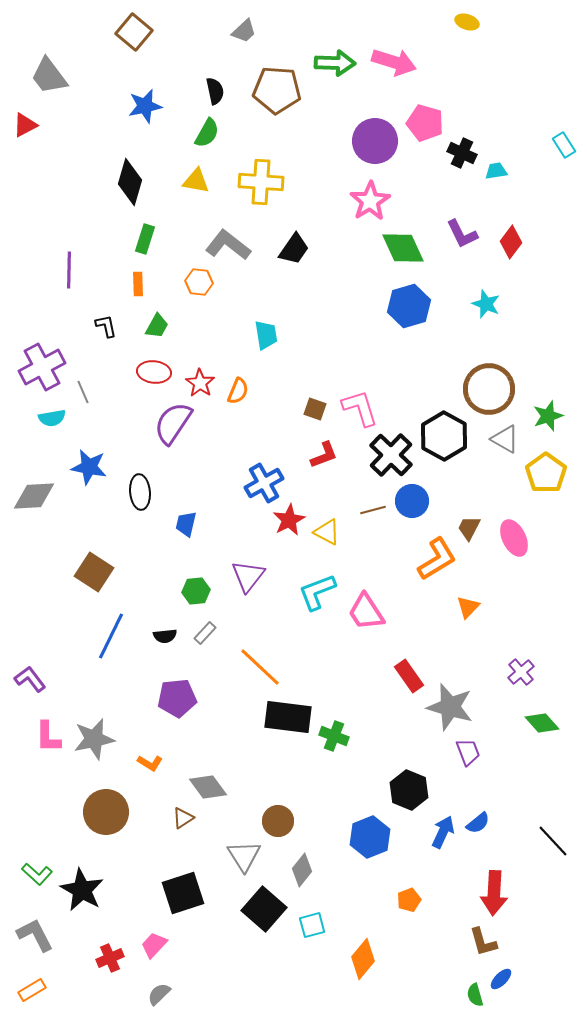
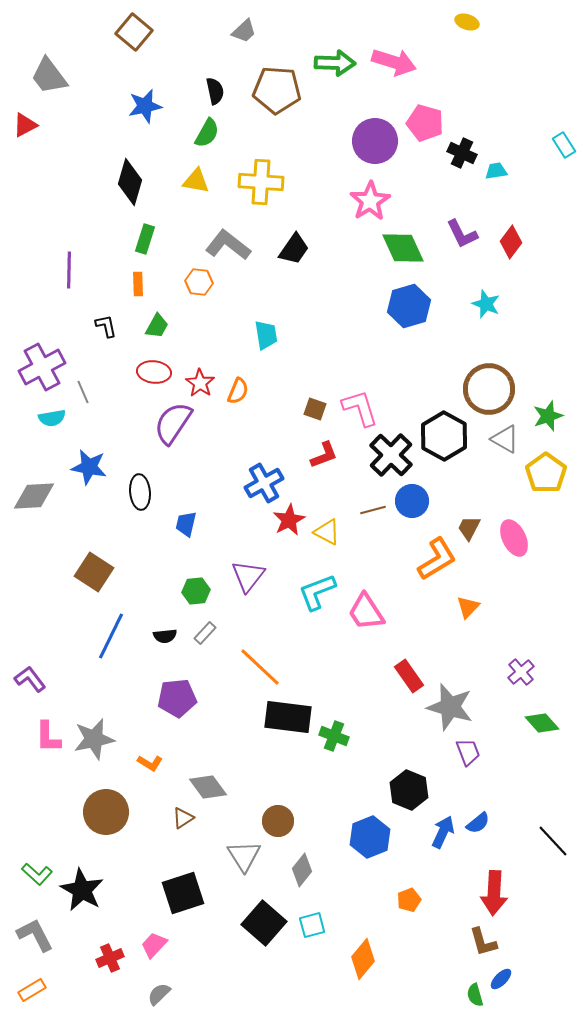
black square at (264, 909): moved 14 px down
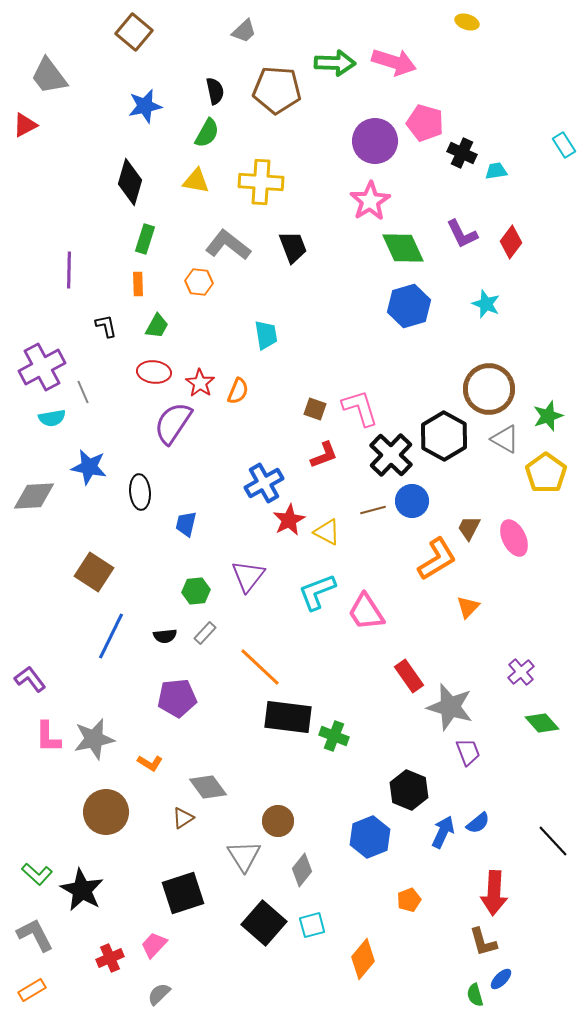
black trapezoid at (294, 249): moved 1 px left, 2 px up; rotated 56 degrees counterclockwise
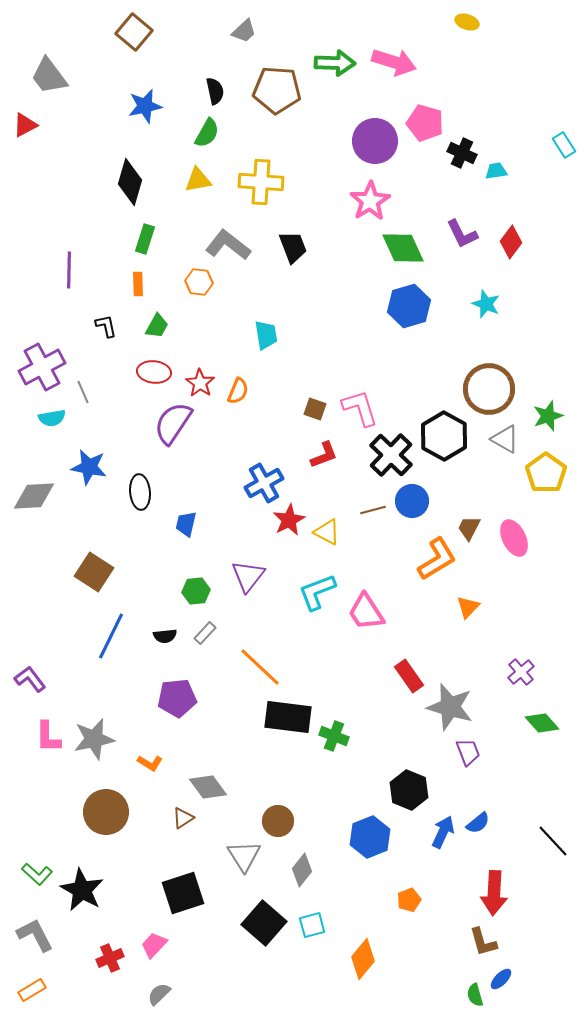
yellow triangle at (196, 181): moved 2 px right, 1 px up; rotated 20 degrees counterclockwise
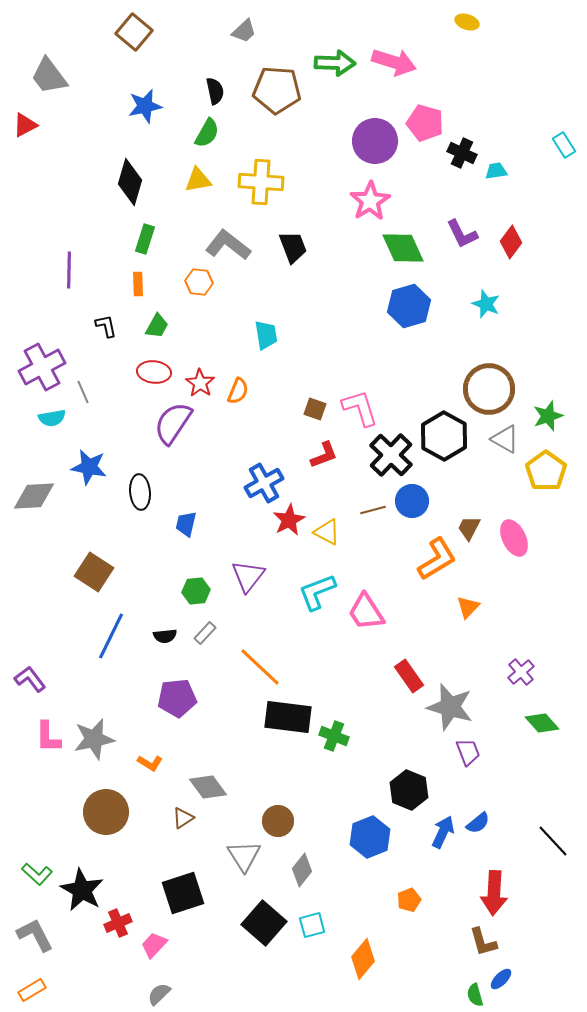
yellow pentagon at (546, 473): moved 2 px up
red cross at (110, 958): moved 8 px right, 35 px up
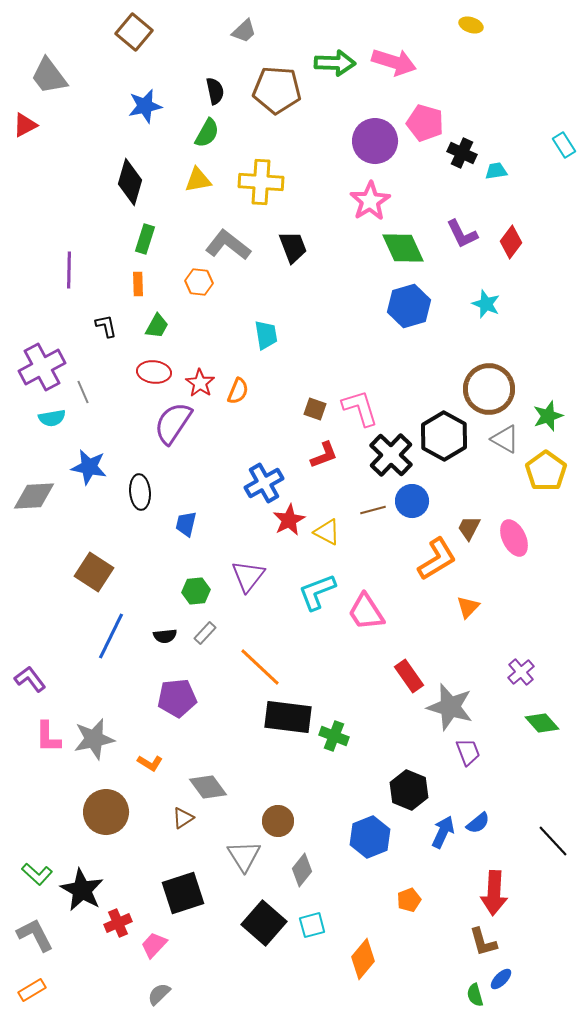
yellow ellipse at (467, 22): moved 4 px right, 3 px down
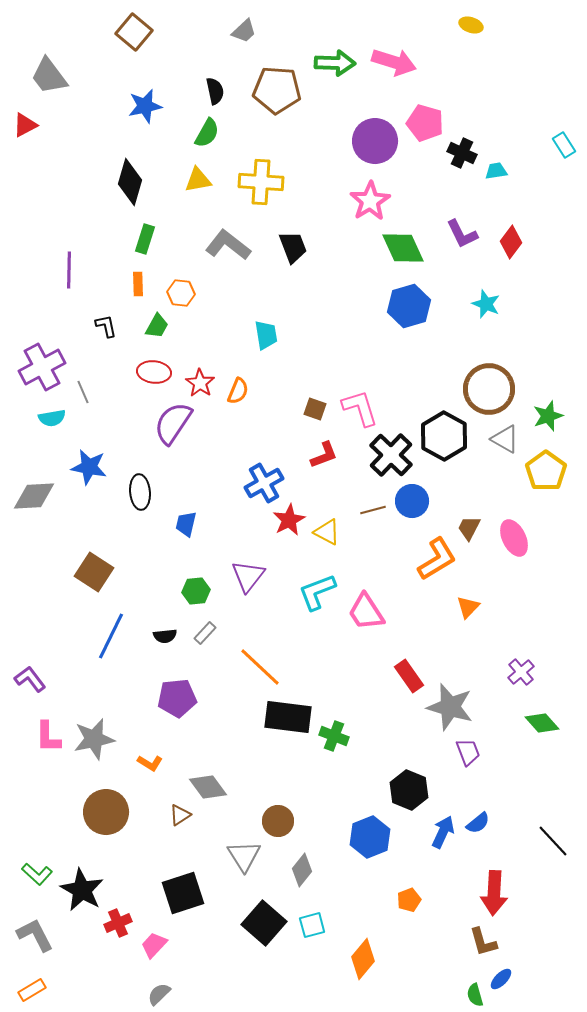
orange hexagon at (199, 282): moved 18 px left, 11 px down
brown triangle at (183, 818): moved 3 px left, 3 px up
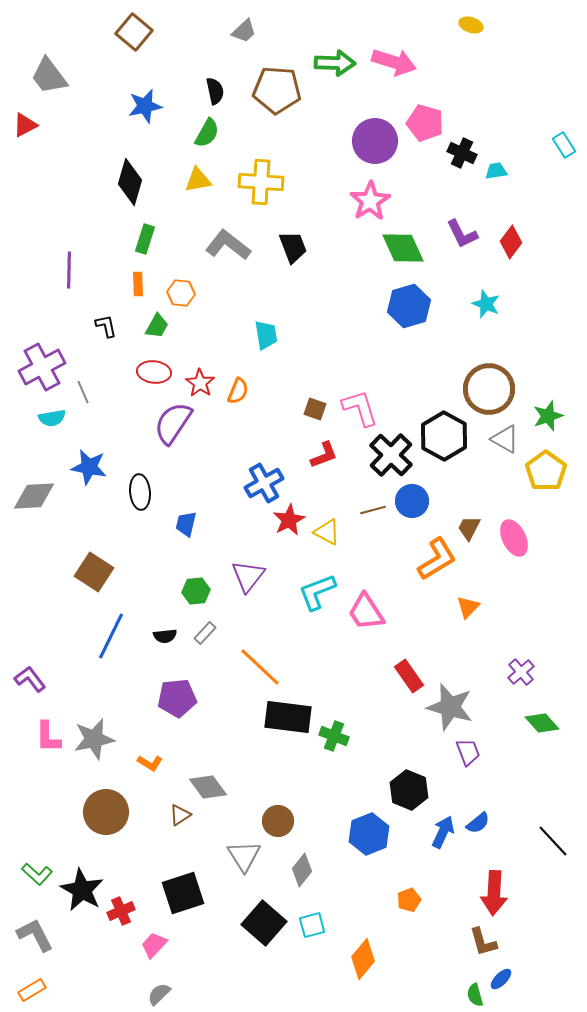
blue hexagon at (370, 837): moved 1 px left, 3 px up
red cross at (118, 923): moved 3 px right, 12 px up
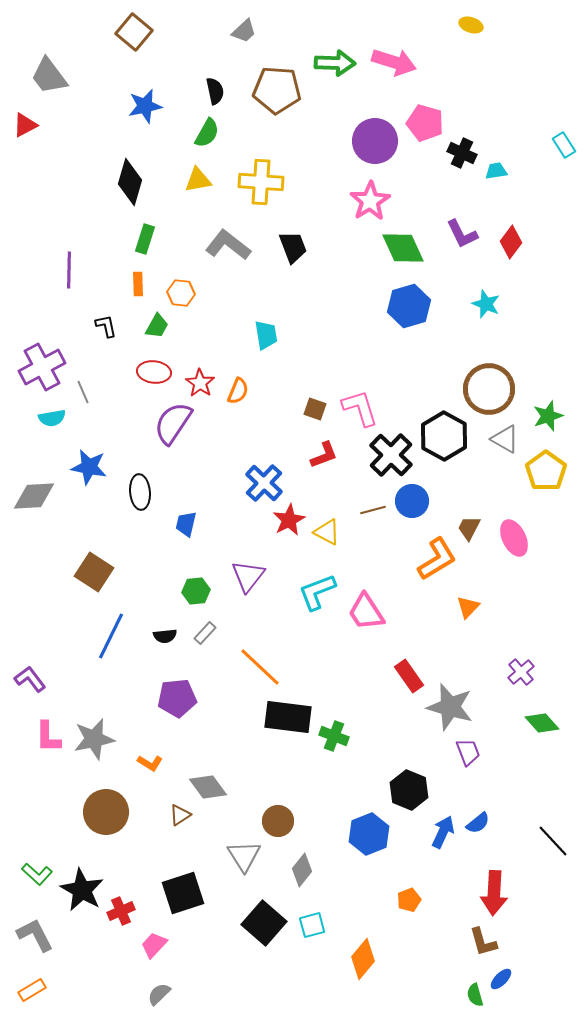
blue cross at (264, 483): rotated 18 degrees counterclockwise
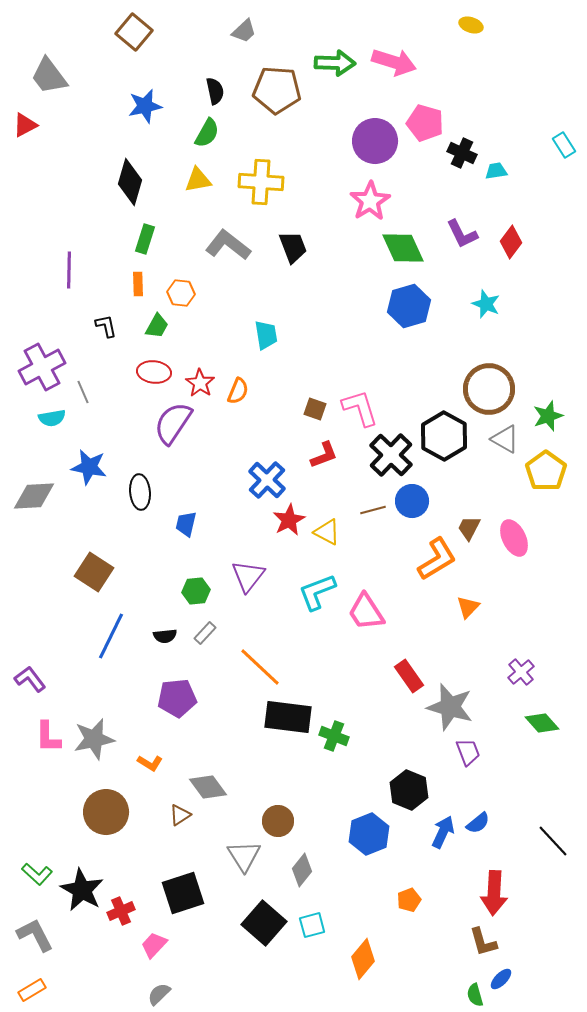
blue cross at (264, 483): moved 3 px right, 3 px up
